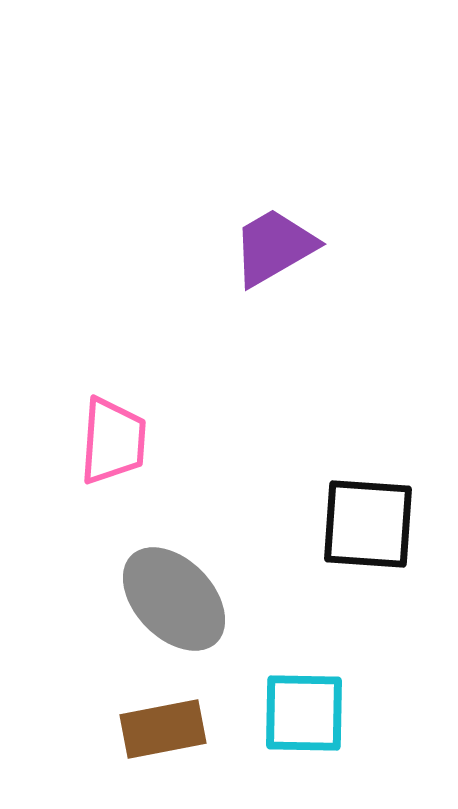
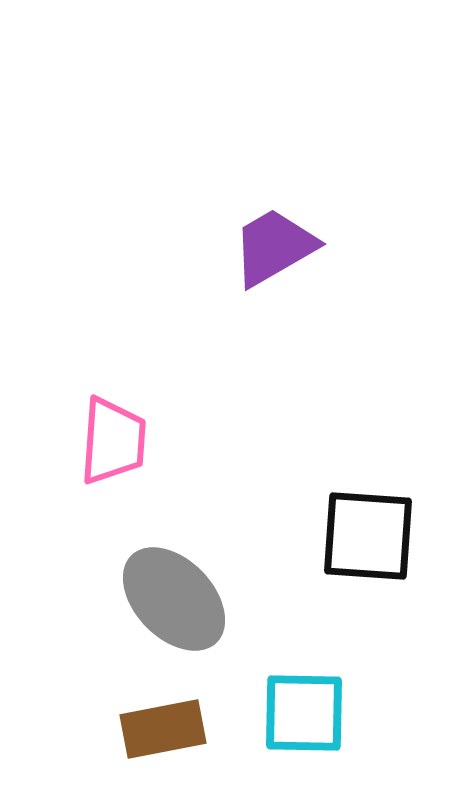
black square: moved 12 px down
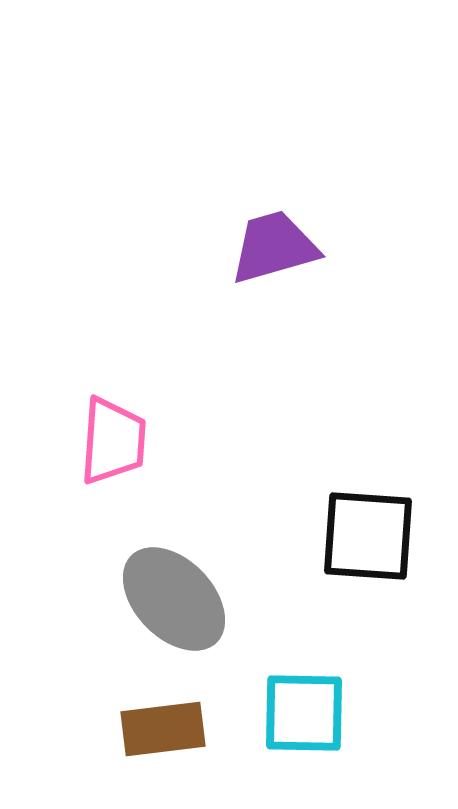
purple trapezoid: rotated 14 degrees clockwise
brown rectangle: rotated 4 degrees clockwise
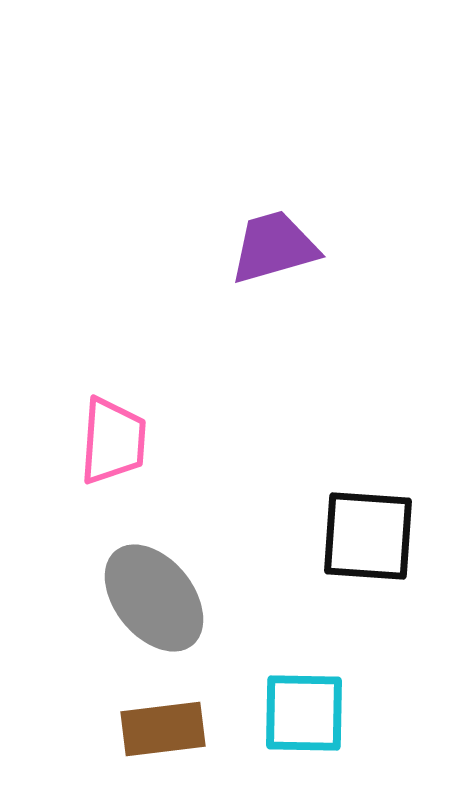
gray ellipse: moved 20 px left, 1 px up; rotated 5 degrees clockwise
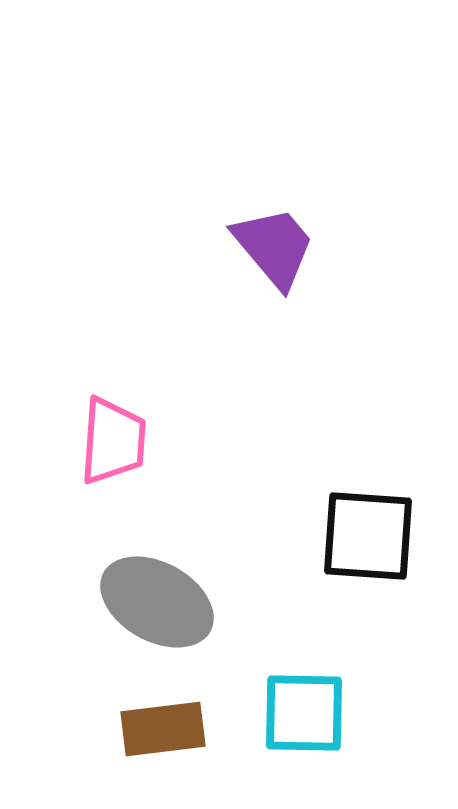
purple trapezoid: rotated 66 degrees clockwise
gray ellipse: moved 3 px right, 4 px down; rotated 22 degrees counterclockwise
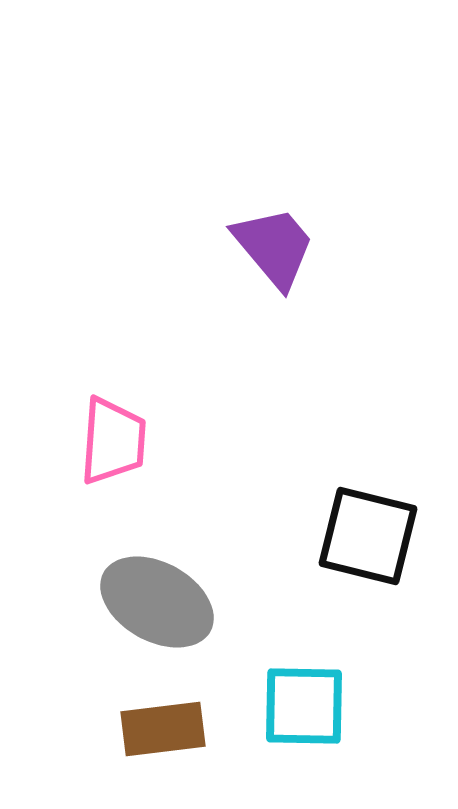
black square: rotated 10 degrees clockwise
cyan square: moved 7 px up
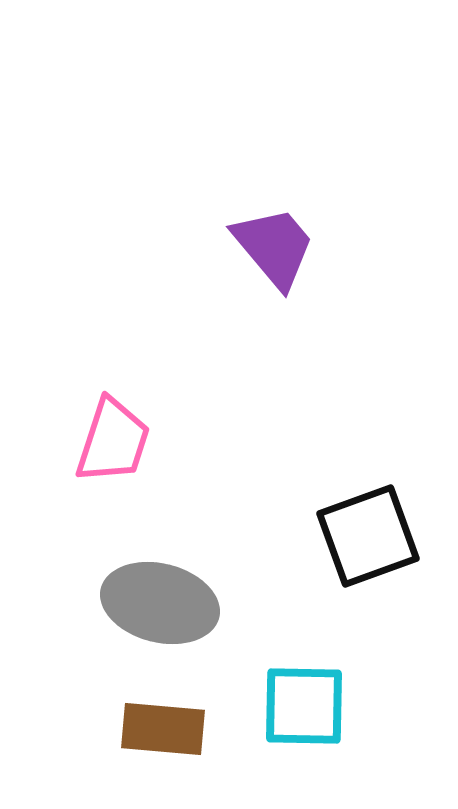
pink trapezoid: rotated 14 degrees clockwise
black square: rotated 34 degrees counterclockwise
gray ellipse: moved 3 px right, 1 px down; rotated 15 degrees counterclockwise
brown rectangle: rotated 12 degrees clockwise
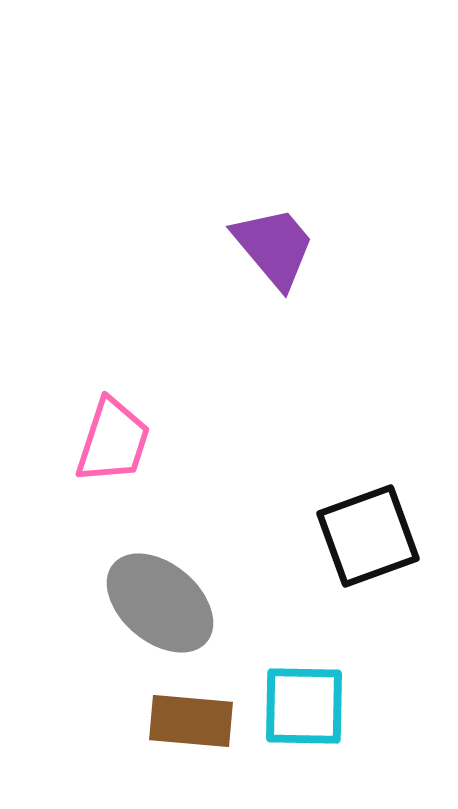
gray ellipse: rotated 26 degrees clockwise
brown rectangle: moved 28 px right, 8 px up
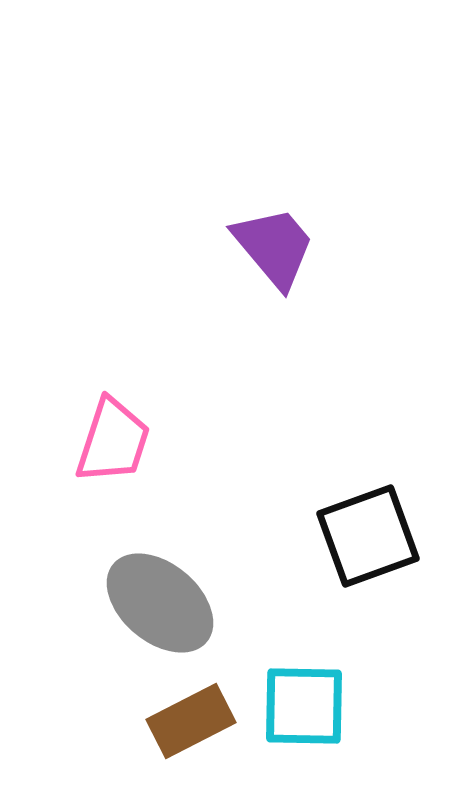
brown rectangle: rotated 32 degrees counterclockwise
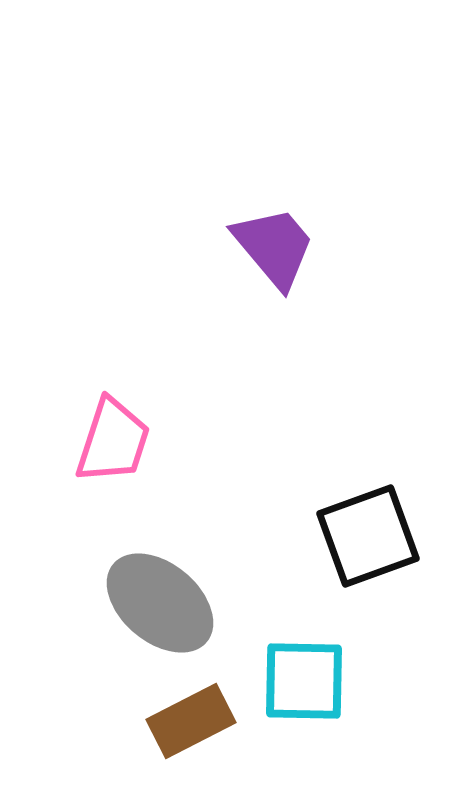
cyan square: moved 25 px up
